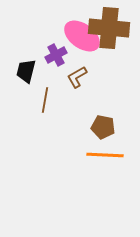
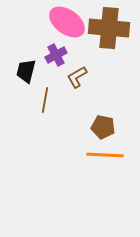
pink ellipse: moved 15 px left, 14 px up
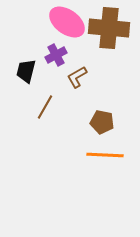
brown line: moved 7 px down; rotated 20 degrees clockwise
brown pentagon: moved 1 px left, 5 px up
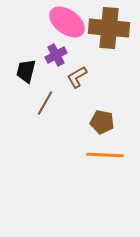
brown line: moved 4 px up
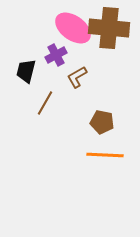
pink ellipse: moved 6 px right, 6 px down
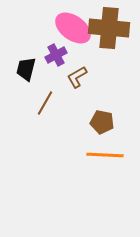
black trapezoid: moved 2 px up
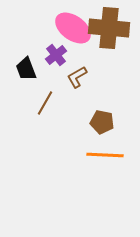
purple cross: rotated 10 degrees counterclockwise
black trapezoid: rotated 35 degrees counterclockwise
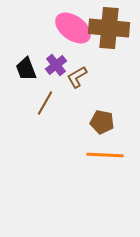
purple cross: moved 10 px down
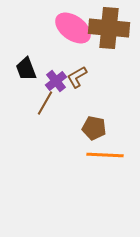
purple cross: moved 16 px down
brown pentagon: moved 8 px left, 6 px down
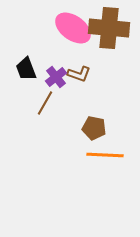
brown L-shape: moved 2 px right, 3 px up; rotated 130 degrees counterclockwise
purple cross: moved 4 px up
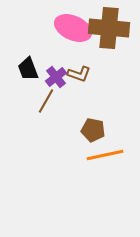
pink ellipse: rotated 12 degrees counterclockwise
black trapezoid: moved 2 px right
brown line: moved 1 px right, 2 px up
brown pentagon: moved 1 px left, 2 px down
orange line: rotated 15 degrees counterclockwise
